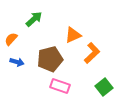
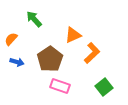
green arrow: rotated 90 degrees counterclockwise
brown pentagon: rotated 20 degrees counterclockwise
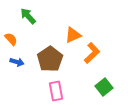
green arrow: moved 6 px left, 3 px up
orange semicircle: rotated 96 degrees clockwise
pink rectangle: moved 4 px left, 5 px down; rotated 60 degrees clockwise
